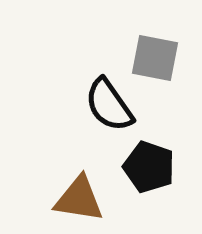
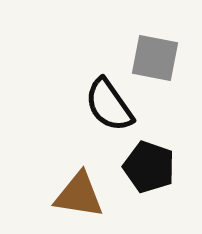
brown triangle: moved 4 px up
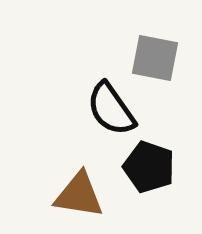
black semicircle: moved 2 px right, 4 px down
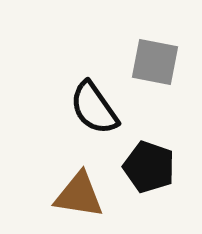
gray square: moved 4 px down
black semicircle: moved 17 px left, 1 px up
